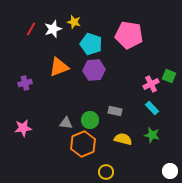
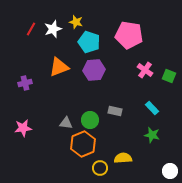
yellow star: moved 2 px right
cyan pentagon: moved 2 px left, 2 px up
pink cross: moved 6 px left, 14 px up; rotated 28 degrees counterclockwise
yellow semicircle: moved 19 px down; rotated 18 degrees counterclockwise
yellow circle: moved 6 px left, 4 px up
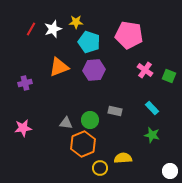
yellow star: rotated 16 degrees counterclockwise
